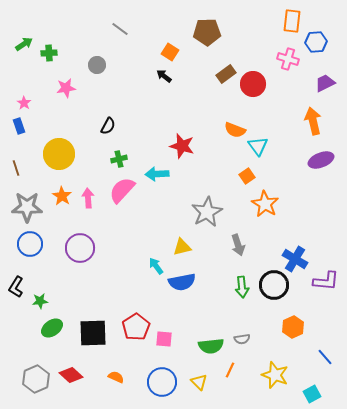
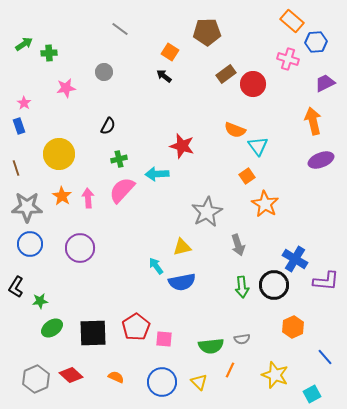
orange rectangle at (292, 21): rotated 55 degrees counterclockwise
gray circle at (97, 65): moved 7 px right, 7 px down
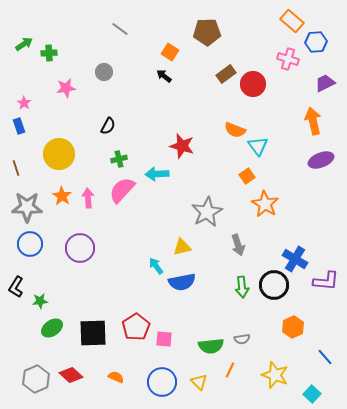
cyan square at (312, 394): rotated 18 degrees counterclockwise
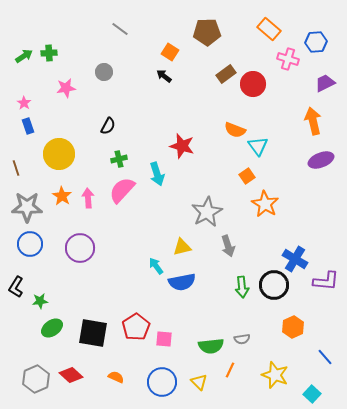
orange rectangle at (292, 21): moved 23 px left, 8 px down
green arrow at (24, 44): moved 12 px down
blue rectangle at (19, 126): moved 9 px right
cyan arrow at (157, 174): rotated 105 degrees counterclockwise
gray arrow at (238, 245): moved 10 px left, 1 px down
black square at (93, 333): rotated 12 degrees clockwise
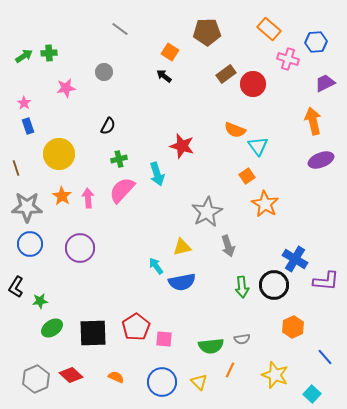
black square at (93, 333): rotated 12 degrees counterclockwise
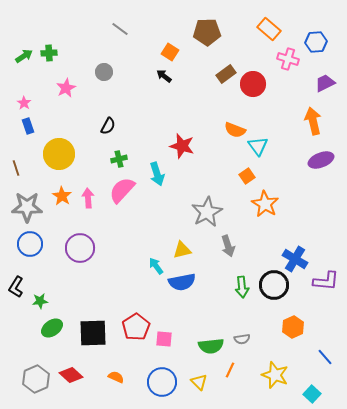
pink star at (66, 88): rotated 18 degrees counterclockwise
yellow triangle at (182, 247): moved 3 px down
